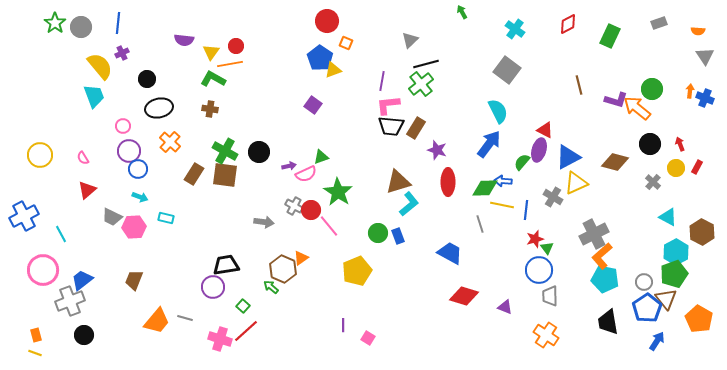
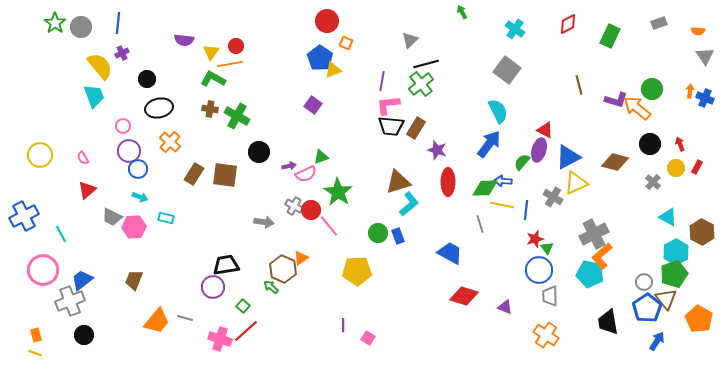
green cross at (225, 151): moved 12 px right, 35 px up
yellow pentagon at (357, 271): rotated 20 degrees clockwise
cyan pentagon at (605, 279): moved 15 px left, 5 px up
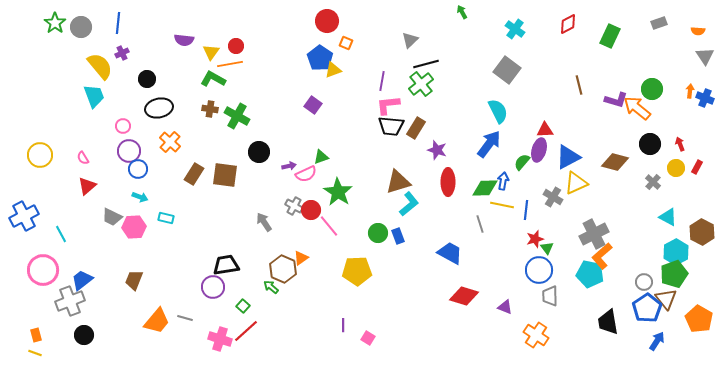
red triangle at (545, 130): rotated 30 degrees counterclockwise
blue arrow at (503, 181): rotated 96 degrees clockwise
red triangle at (87, 190): moved 4 px up
gray arrow at (264, 222): rotated 132 degrees counterclockwise
orange cross at (546, 335): moved 10 px left
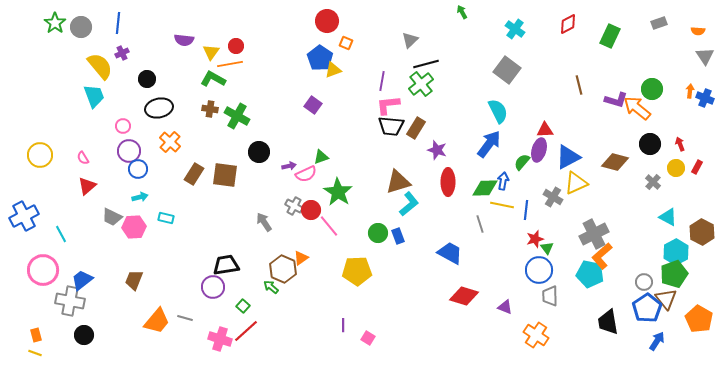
cyan arrow at (140, 197): rotated 35 degrees counterclockwise
gray cross at (70, 301): rotated 32 degrees clockwise
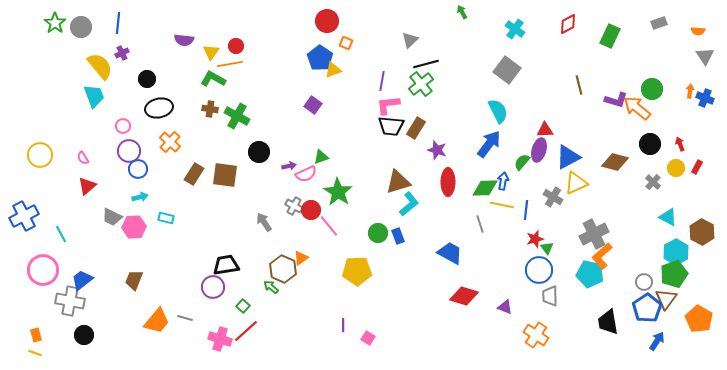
brown triangle at (666, 299): rotated 15 degrees clockwise
